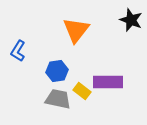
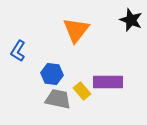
blue hexagon: moved 5 px left, 3 px down; rotated 15 degrees clockwise
yellow rectangle: rotated 12 degrees clockwise
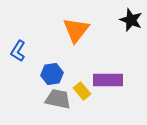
blue hexagon: rotated 15 degrees counterclockwise
purple rectangle: moved 2 px up
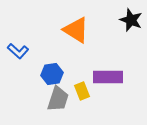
orange triangle: rotated 36 degrees counterclockwise
blue L-shape: rotated 80 degrees counterclockwise
purple rectangle: moved 3 px up
yellow rectangle: rotated 18 degrees clockwise
gray trapezoid: rotated 96 degrees clockwise
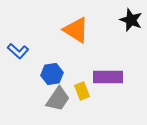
gray trapezoid: rotated 16 degrees clockwise
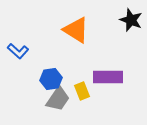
blue hexagon: moved 1 px left, 5 px down
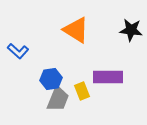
black star: moved 10 px down; rotated 15 degrees counterclockwise
gray trapezoid: rotated 12 degrees counterclockwise
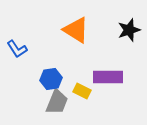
black star: moved 2 px left; rotated 25 degrees counterclockwise
blue L-shape: moved 1 px left, 2 px up; rotated 15 degrees clockwise
yellow rectangle: rotated 42 degrees counterclockwise
gray trapezoid: moved 1 px left, 3 px down
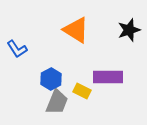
blue hexagon: rotated 20 degrees counterclockwise
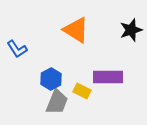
black star: moved 2 px right
